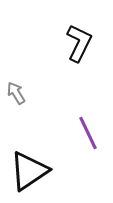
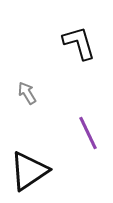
black L-shape: rotated 42 degrees counterclockwise
gray arrow: moved 11 px right
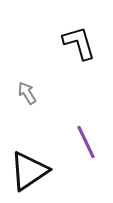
purple line: moved 2 px left, 9 px down
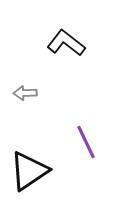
black L-shape: moved 13 px left; rotated 36 degrees counterclockwise
gray arrow: moved 2 px left; rotated 60 degrees counterclockwise
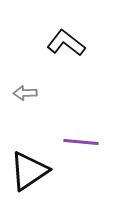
purple line: moved 5 px left; rotated 60 degrees counterclockwise
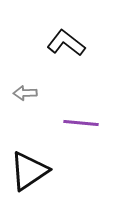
purple line: moved 19 px up
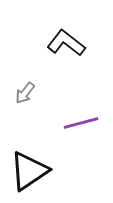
gray arrow: rotated 50 degrees counterclockwise
purple line: rotated 20 degrees counterclockwise
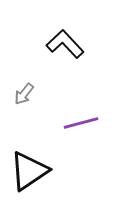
black L-shape: moved 1 px left, 1 px down; rotated 9 degrees clockwise
gray arrow: moved 1 px left, 1 px down
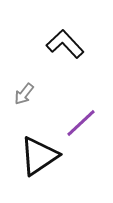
purple line: rotated 28 degrees counterclockwise
black triangle: moved 10 px right, 15 px up
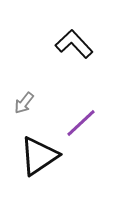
black L-shape: moved 9 px right
gray arrow: moved 9 px down
